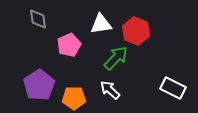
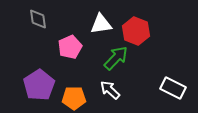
pink pentagon: moved 1 px right, 2 px down
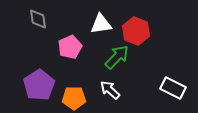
green arrow: moved 1 px right, 1 px up
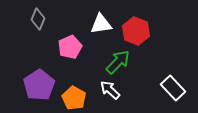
gray diamond: rotated 30 degrees clockwise
green arrow: moved 1 px right, 5 px down
white rectangle: rotated 20 degrees clockwise
orange pentagon: rotated 30 degrees clockwise
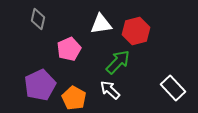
gray diamond: rotated 10 degrees counterclockwise
red hexagon: rotated 24 degrees clockwise
pink pentagon: moved 1 px left, 2 px down
purple pentagon: moved 1 px right; rotated 8 degrees clockwise
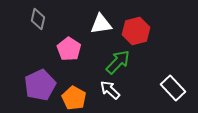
pink pentagon: rotated 15 degrees counterclockwise
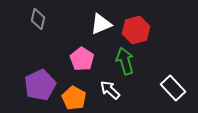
white triangle: rotated 15 degrees counterclockwise
red hexagon: moved 1 px up
pink pentagon: moved 13 px right, 10 px down
green arrow: moved 7 px right, 1 px up; rotated 60 degrees counterclockwise
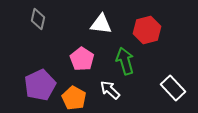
white triangle: rotated 30 degrees clockwise
red hexagon: moved 11 px right
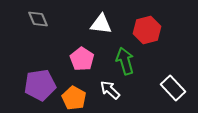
gray diamond: rotated 35 degrees counterclockwise
purple pentagon: rotated 16 degrees clockwise
